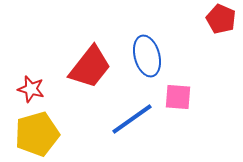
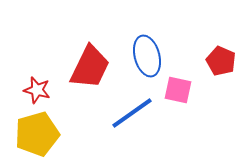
red pentagon: moved 42 px down
red trapezoid: rotated 12 degrees counterclockwise
red star: moved 6 px right, 1 px down
pink square: moved 7 px up; rotated 8 degrees clockwise
blue line: moved 6 px up
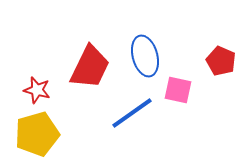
blue ellipse: moved 2 px left
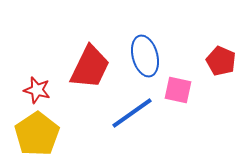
yellow pentagon: rotated 18 degrees counterclockwise
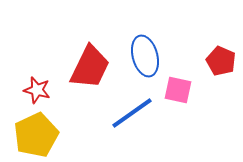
yellow pentagon: moved 1 px left, 1 px down; rotated 9 degrees clockwise
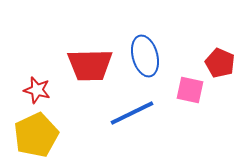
red pentagon: moved 1 px left, 2 px down
red trapezoid: moved 2 px up; rotated 63 degrees clockwise
pink square: moved 12 px right
blue line: rotated 9 degrees clockwise
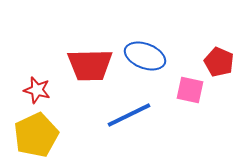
blue ellipse: rotated 54 degrees counterclockwise
red pentagon: moved 1 px left, 1 px up
blue line: moved 3 px left, 2 px down
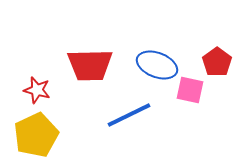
blue ellipse: moved 12 px right, 9 px down
red pentagon: moved 2 px left; rotated 12 degrees clockwise
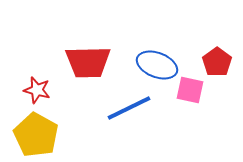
red trapezoid: moved 2 px left, 3 px up
blue line: moved 7 px up
yellow pentagon: rotated 18 degrees counterclockwise
